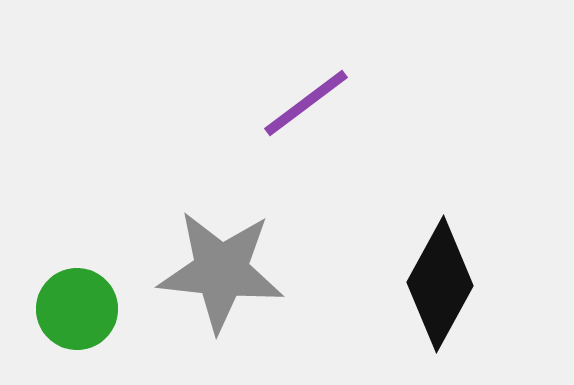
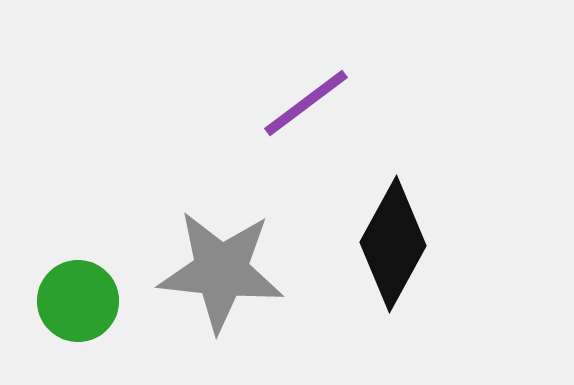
black diamond: moved 47 px left, 40 px up
green circle: moved 1 px right, 8 px up
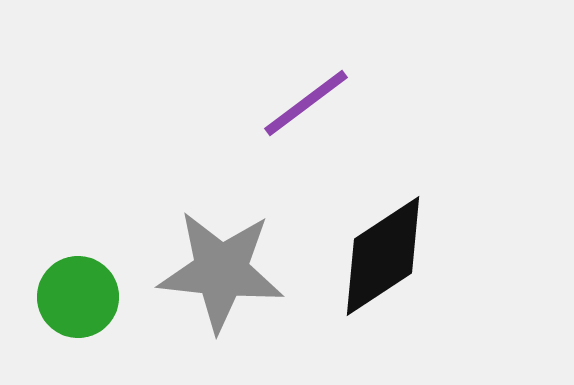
black diamond: moved 10 px left, 12 px down; rotated 28 degrees clockwise
green circle: moved 4 px up
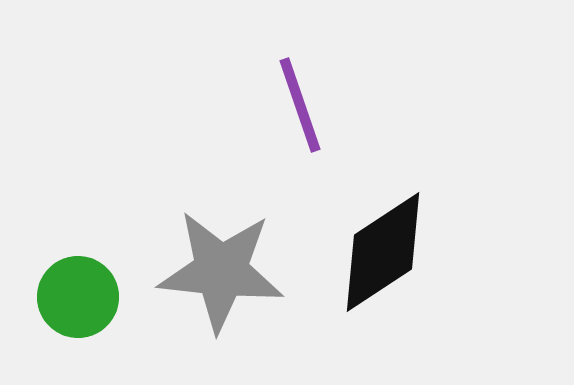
purple line: moved 6 px left, 2 px down; rotated 72 degrees counterclockwise
black diamond: moved 4 px up
